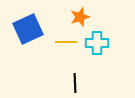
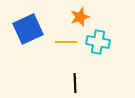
cyan cross: moved 1 px right, 1 px up; rotated 10 degrees clockwise
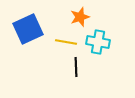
yellow line: rotated 10 degrees clockwise
black line: moved 1 px right, 16 px up
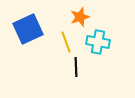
yellow line: rotated 60 degrees clockwise
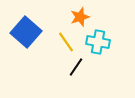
blue square: moved 2 px left, 3 px down; rotated 24 degrees counterclockwise
yellow line: rotated 15 degrees counterclockwise
black line: rotated 36 degrees clockwise
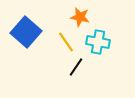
orange star: rotated 30 degrees clockwise
